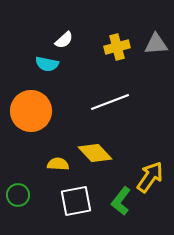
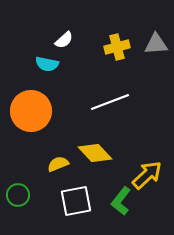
yellow semicircle: rotated 25 degrees counterclockwise
yellow arrow: moved 3 px left, 2 px up; rotated 12 degrees clockwise
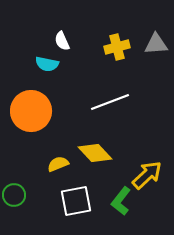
white semicircle: moved 2 px left, 1 px down; rotated 108 degrees clockwise
green circle: moved 4 px left
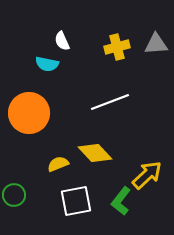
orange circle: moved 2 px left, 2 px down
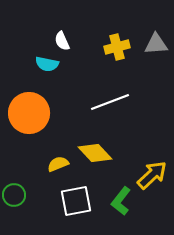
yellow arrow: moved 5 px right
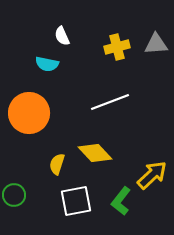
white semicircle: moved 5 px up
yellow semicircle: moved 1 px left; rotated 50 degrees counterclockwise
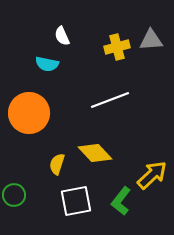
gray triangle: moved 5 px left, 4 px up
white line: moved 2 px up
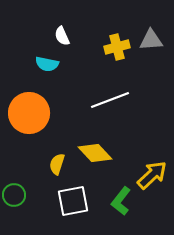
white square: moved 3 px left
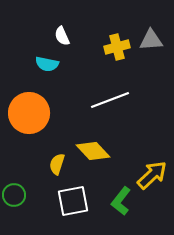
yellow diamond: moved 2 px left, 2 px up
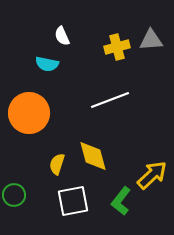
yellow diamond: moved 5 px down; rotated 28 degrees clockwise
